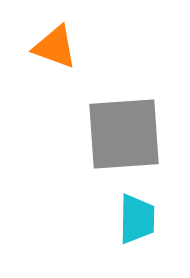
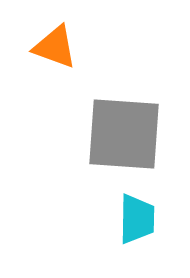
gray square: rotated 8 degrees clockwise
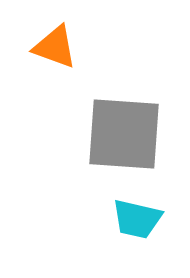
cyan trapezoid: rotated 102 degrees clockwise
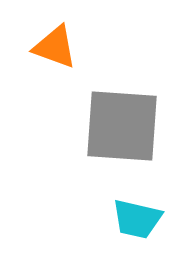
gray square: moved 2 px left, 8 px up
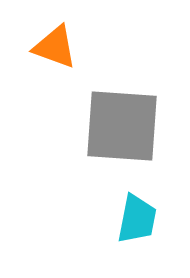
cyan trapezoid: rotated 92 degrees counterclockwise
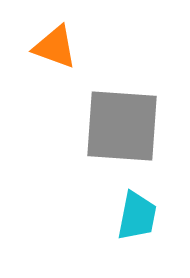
cyan trapezoid: moved 3 px up
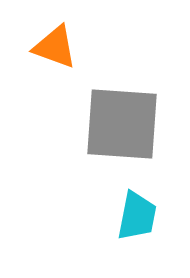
gray square: moved 2 px up
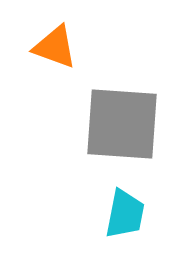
cyan trapezoid: moved 12 px left, 2 px up
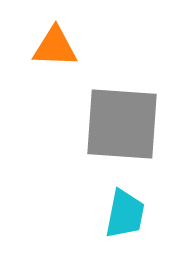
orange triangle: rotated 18 degrees counterclockwise
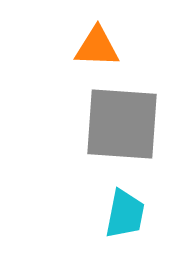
orange triangle: moved 42 px right
